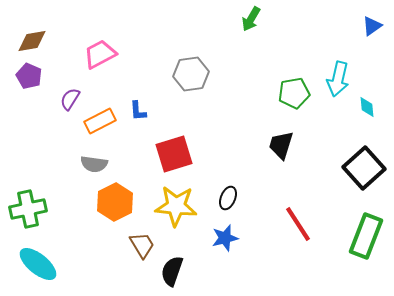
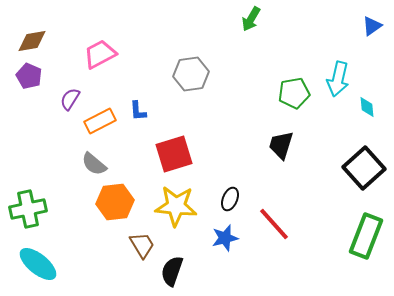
gray semicircle: rotated 32 degrees clockwise
black ellipse: moved 2 px right, 1 px down
orange hexagon: rotated 21 degrees clockwise
red line: moved 24 px left; rotated 9 degrees counterclockwise
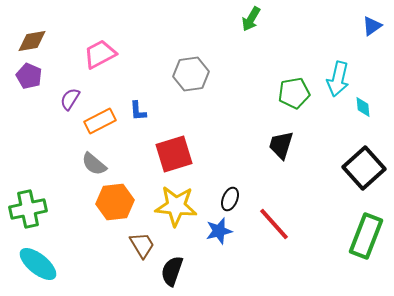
cyan diamond: moved 4 px left
blue star: moved 6 px left, 7 px up
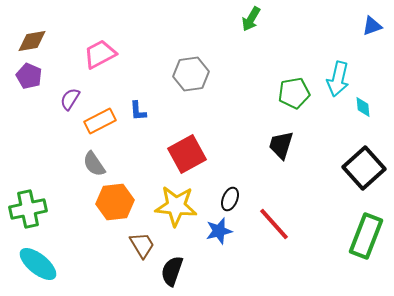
blue triangle: rotated 15 degrees clockwise
red square: moved 13 px right; rotated 12 degrees counterclockwise
gray semicircle: rotated 16 degrees clockwise
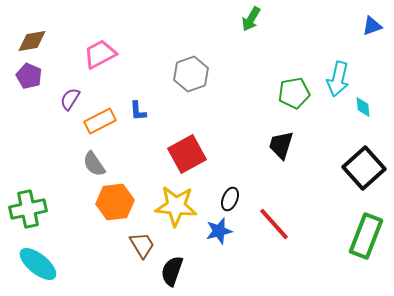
gray hexagon: rotated 12 degrees counterclockwise
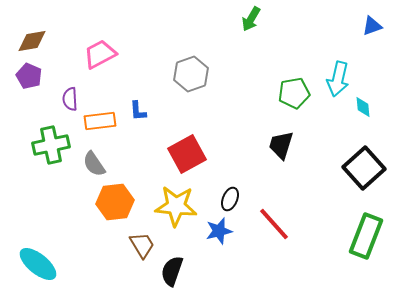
purple semicircle: rotated 35 degrees counterclockwise
orange rectangle: rotated 20 degrees clockwise
green cross: moved 23 px right, 64 px up
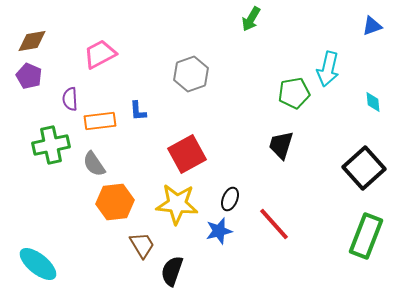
cyan arrow: moved 10 px left, 10 px up
cyan diamond: moved 10 px right, 5 px up
yellow star: moved 1 px right, 2 px up
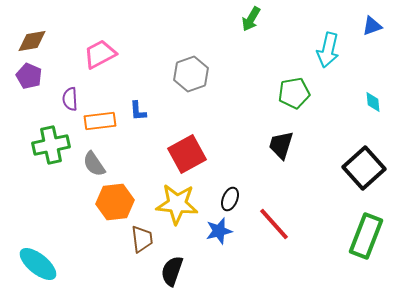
cyan arrow: moved 19 px up
brown trapezoid: moved 6 px up; rotated 24 degrees clockwise
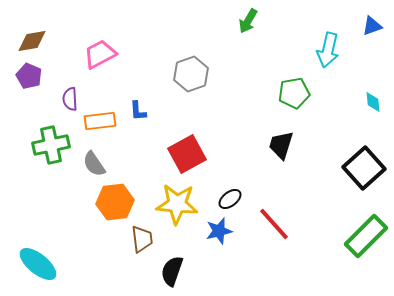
green arrow: moved 3 px left, 2 px down
black ellipse: rotated 30 degrees clockwise
green rectangle: rotated 24 degrees clockwise
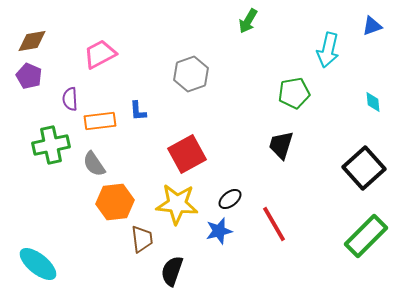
red line: rotated 12 degrees clockwise
